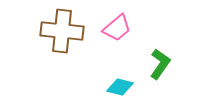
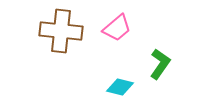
brown cross: moved 1 px left
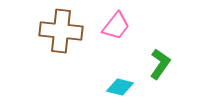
pink trapezoid: moved 1 px left, 2 px up; rotated 12 degrees counterclockwise
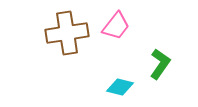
brown cross: moved 6 px right, 2 px down; rotated 15 degrees counterclockwise
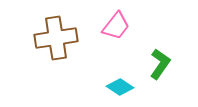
brown cross: moved 11 px left, 5 px down
cyan diamond: rotated 20 degrees clockwise
